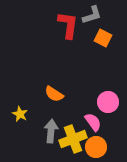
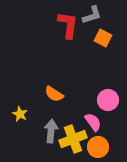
pink circle: moved 2 px up
orange circle: moved 2 px right
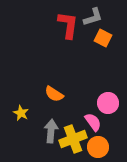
gray L-shape: moved 1 px right, 2 px down
pink circle: moved 3 px down
yellow star: moved 1 px right, 1 px up
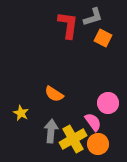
yellow cross: rotated 8 degrees counterclockwise
orange circle: moved 3 px up
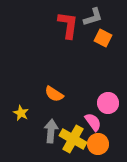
yellow cross: rotated 32 degrees counterclockwise
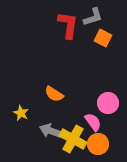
gray arrow: rotated 75 degrees counterclockwise
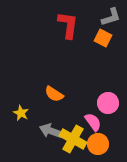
gray L-shape: moved 18 px right
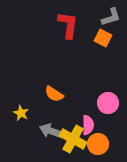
pink semicircle: moved 5 px left, 3 px down; rotated 36 degrees clockwise
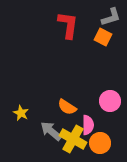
orange square: moved 1 px up
orange semicircle: moved 13 px right, 13 px down
pink circle: moved 2 px right, 2 px up
gray arrow: rotated 20 degrees clockwise
orange circle: moved 2 px right, 1 px up
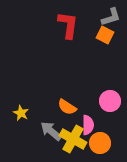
orange square: moved 2 px right, 2 px up
